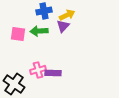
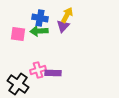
blue cross: moved 4 px left, 7 px down; rotated 21 degrees clockwise
yellow arrow: rotated 35 degrees counterclockwise
black cross: moved 4 px right
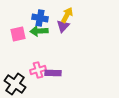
pink square: rotated 21 degrees counterclockwise
black cross: moved 3 px left
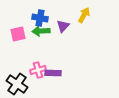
yellow arrow: moved 17 px right
green arrow: moved 2 px right
black cross: moved 2 px right
